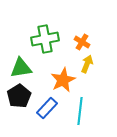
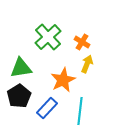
green cross: moved 3 px right, 2 px up; rotated 32 degrees counterclockwise
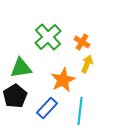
black pentagon: moved 4 px left
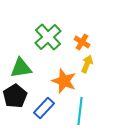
orange star: moved 1 px right, 1 px down; rotated 25 degrees counterclockwise
blue rectangle: moved 3 px left
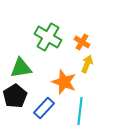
green cross: rotated 16 degrees counterclockwise
orange star: moved 1 px down
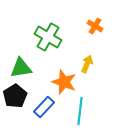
orange cross: moved 13 px right, 16 px up
blue rectangle: moved 1 px up
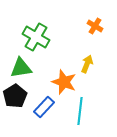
green cross: moved 12 px left
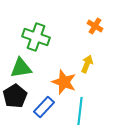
green cross: rotated 12 degrees counterclockwise
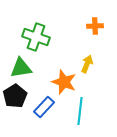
orange cross: rotated 35 degrees counterclockwise
